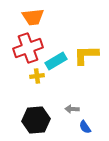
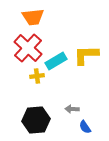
red cross: rotated 28 degrees counterclockwise
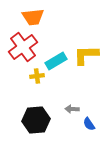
red cross: moved 5 px left, 1 px up; rotated 12 degrees clockwise
blue semicircle: moved 4 px right, 3 px up
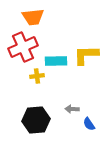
red cross: rotated 12 degrees clockwise
cyan rectangle: rotated 30 degrees clockwise
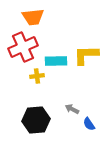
gray arrow: rotated 24 degrees clockwise
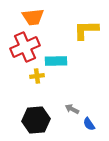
red cross: moved 2 px right
yellow L-shape: moved 25 px up
